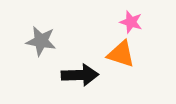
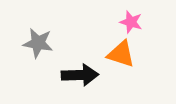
gray star: moved 3 px left, 2 px down
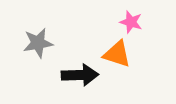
gray star: rotated 20 degrees counterclockwise
orange triangle: moved 4 px left
